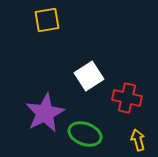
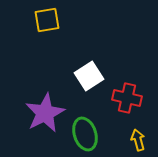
green ellipse: rotated 52 degrees clockwise
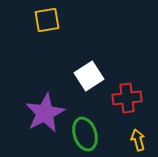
red cross: rotated 20 degrees counterclockwise
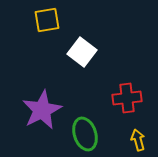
white square: moved 7 px left, 24 px up; rotated 20 degrees counterclockwise
purple star: moved 3 px left, 3 px up
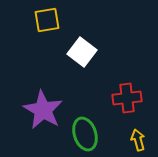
purple star: moved 1 px right; rotated 15 degrees counterclockwise
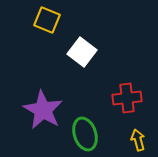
yellow square: rotated 32 degrees clockwise
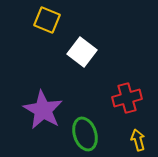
red cross: rotated 8 degrees counterclockwise
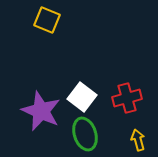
white square: moved 45 px down
purple star: moved 2 px left, 1 px down; rotated 6 degrees counterclockwise
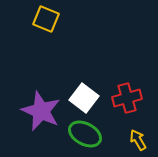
yellow square: moved 1 px left, 1 px up
white square: moved 2 px right, 1 px down
green ellipse: rotated 44 degrees counterclockwise
yellow arrow: rotated 15 degrees counterclockwise
